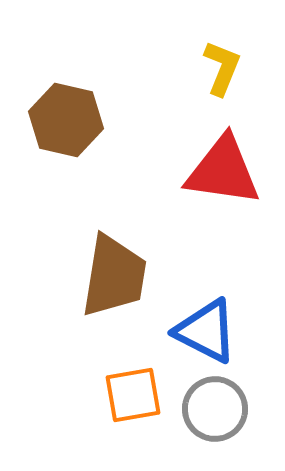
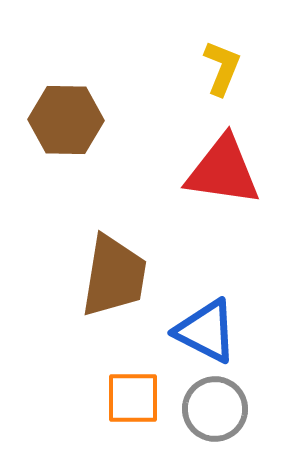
brown hexagon: rotated 12 degrees counterclockwise
orange square: moved 3 px down; rotated 10 degrees clockwise
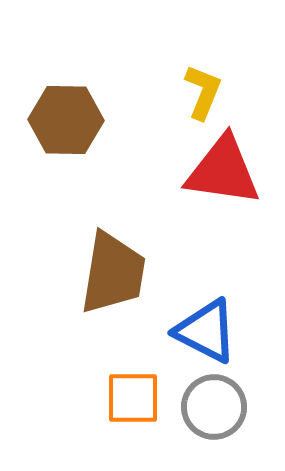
yellow L-shape: moved 19 px left, 24 px down
brown trapezoid: moved 1 px left, 3 px up
gray circle: moved 1 px left, 2 px up
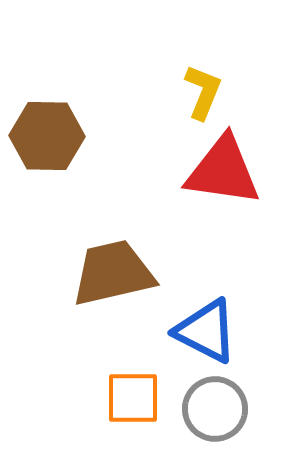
brown hexagon: moved 19 px left, 16 px down
brown trapezoid: rotated 112 degrees counterclockwise
gray circle: moved 1 px right, 2 px down
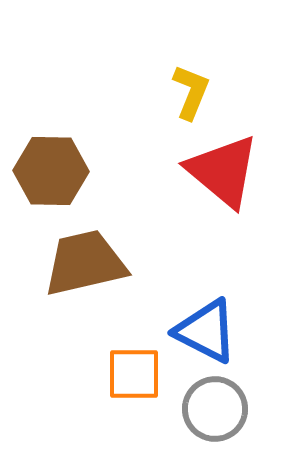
yellow L-shape: moved 12 px left
brown hexagon: moved 4 px right, 35 px down
red triangle: rotated 32 degrees clockwise
brown trapezoid: moved 28 px left, 10 px up
orange square: moved 1 px right, 24 px up
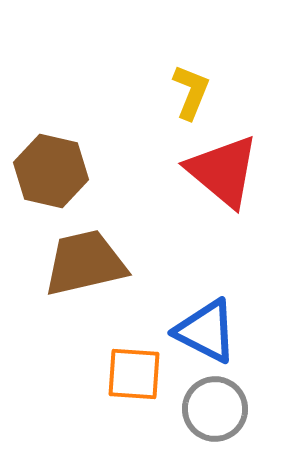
brown hexagon: rotated 12 degrees clockwise
orange square: rotated 4 degrees clockwise
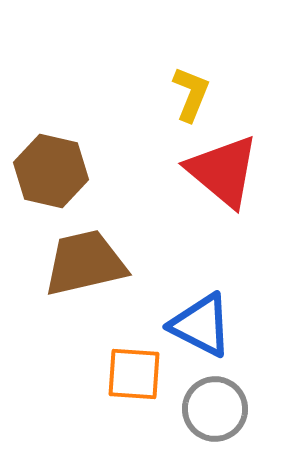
yellow L-shape: moved 2 px down
blue triangle: moved 5 px left, 6 px up
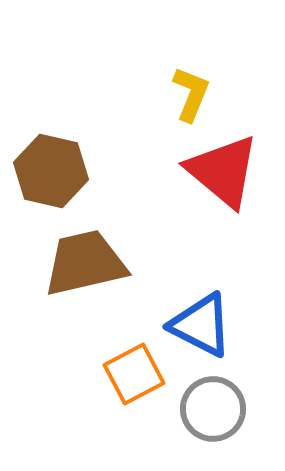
orange square: rotated 32 degrees counterclockwise
gray circle: moved 2 px left
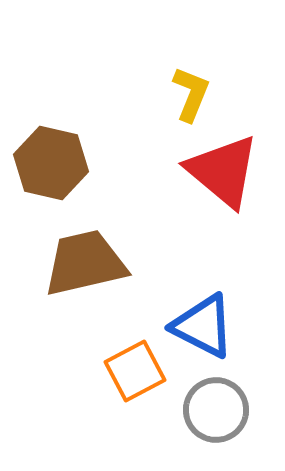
brown hexagon: moved 8 px up
blue triangle: moved 2 px right, 1 px down
orange square: moved 1 px right, 3 px up
gray circle: moved 3 px right, 1 px down
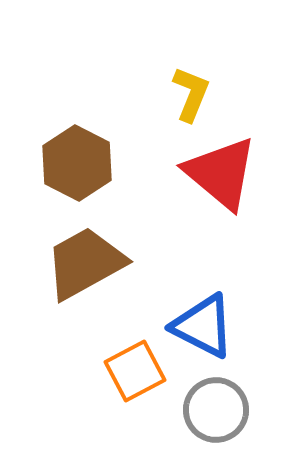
brown hexagon: moved 26 px right; rotated 14 degrees clockwise
red triangle: moved 2 px left, 2 px down
brown trapezoid: rotated 16 degrees counterclockwise
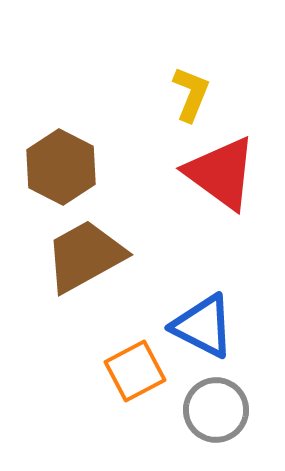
brown hexagon: moved 16 px left, 4 px down
red triangle: rotated 4 degrees counterclockwise
brown trapezoid: moved 7 px up
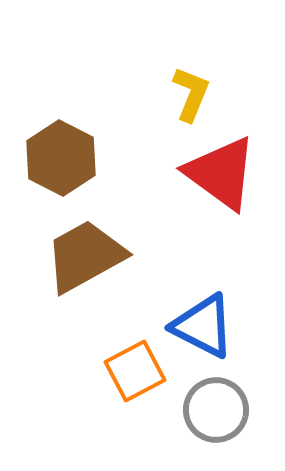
brown hexagon: moved 9 px up
